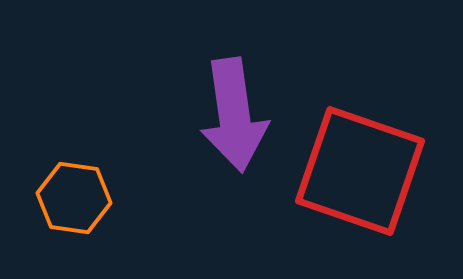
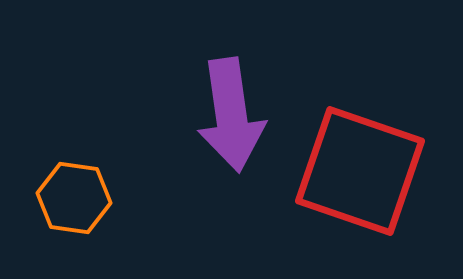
purple arrow: moved 3 px left
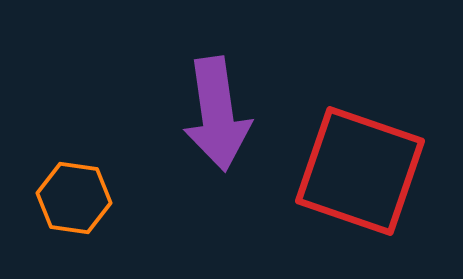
purple arrow: moved 14 px left, 1 px up
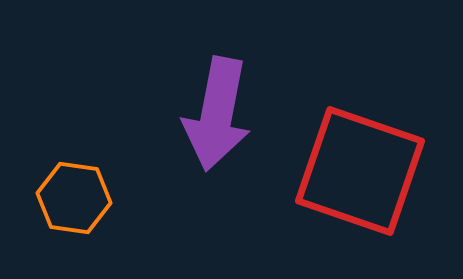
purple arrow: rotated 19 degrees clockwise
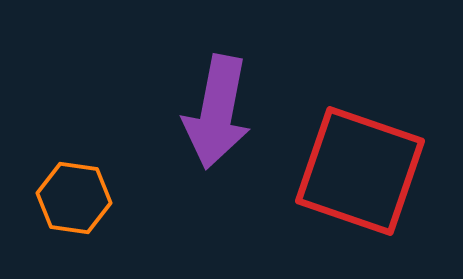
purple arrow: moved 2 px up
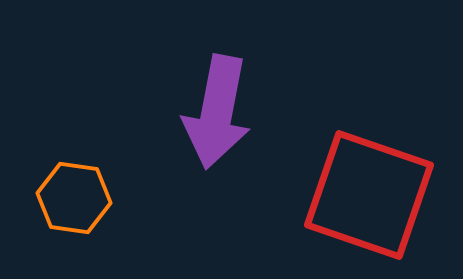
red square: moved 9 px right, 24 px down
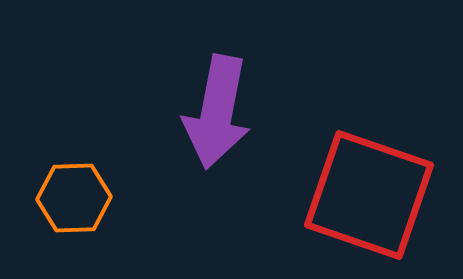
orange hexagon: rotated 10 degrees counterclockwise
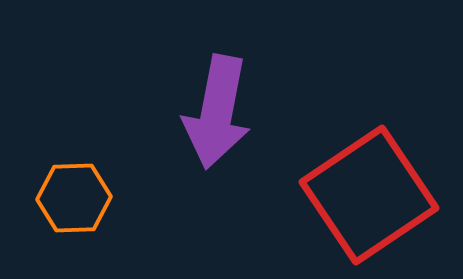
red square: rotated 37 degrees clockwise
